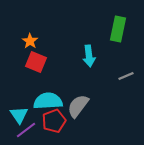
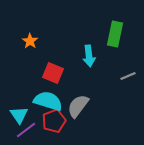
green rectangle: moved 3 px left, 5 px down
red square: moved 17 px right, 11 px down
gray line: moved 2 px right
cyan semicircle: rotated 20 degrees clockwise
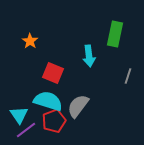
gray line: rotated 49 degrees counterclockwise
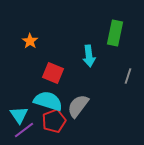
green rectangle: moved 1 px up
purple line: moved 2 px left
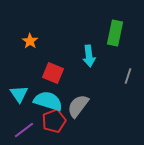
cyan triangle: moved 21 px up
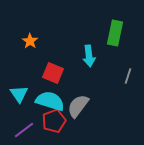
cyan semicircle: moved 2 px right
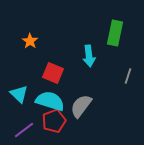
cyan triangle: rotated 12 degrees counterclockwise
gray semicircle: moved 3 px right
